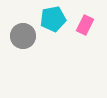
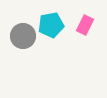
cyan pentagon: moved 2 px left, 6 px down
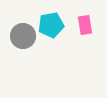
pink rectangle: rotated 36 degrees counterclockwise
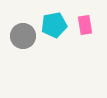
cyan pentagon: moved 3 px right
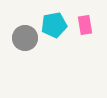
gray circle: moved 2 px right, 2 px down
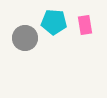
cyan pentagon: moved 3 px up; rotated 15 degrees clockwise
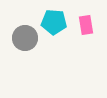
pink rectangle: moved 1 px right
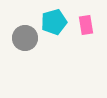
cyan pentagon: rotated 20 degrees counterclockwise
